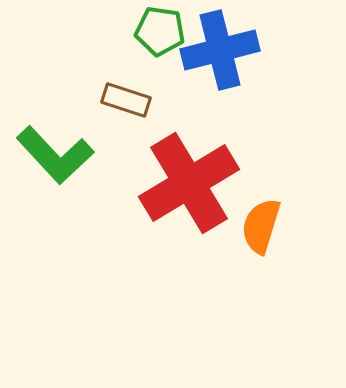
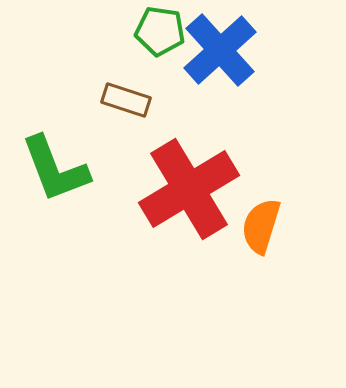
blue cross: rotated 28 degrees counterclockwise
green L-shape: moved 14 px down; rotated 22 degrees clockwise
red cross: moved 6 px down
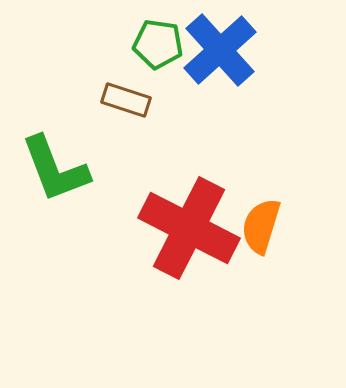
green pentagon: moved 2 px left, 13 px down
red cross: moved 39 px down; rotated 32 degrees counterclockwise
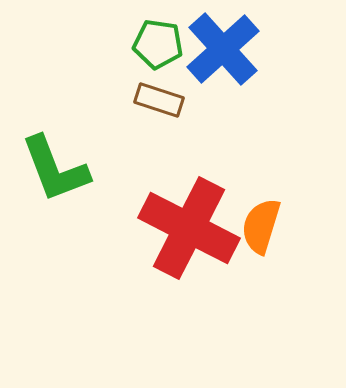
blue cross: moved 3 px right, 1 px up
brown rectangle: moved 33 px right
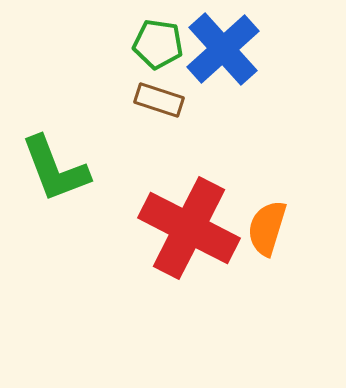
orange semicircle: moved 6 px right, 2 px down
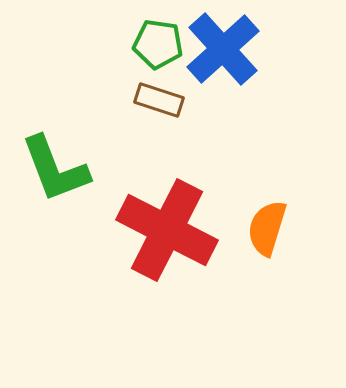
red cross: moved 22 px left, 2 px down
